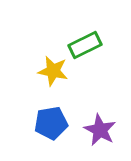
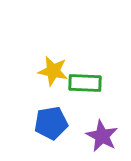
green rectangle: moved 38 px down; rotated 28 degrees clockwise
purple star: moved 2 px right, 6 px down
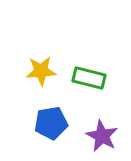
yellow star: moved 12 px left; rotated 16 degrees counterclockwise
green rectangle: moved 4 px right, 5 px up; rotated 12 degrees clockwise
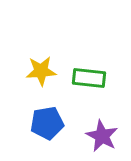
green rectangle: rotated 8 degrees counterclockwise
blue pentagon: moved 4 px left
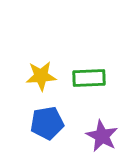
yellow star: moved 5 px down
green rectangle: rotated 8 degrees counterclockwise
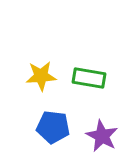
green rectangle: rotated 12 degrees clockwise
blue pentagon: moved 6 px right, 4 px down; rotated 16 degrees clockwise
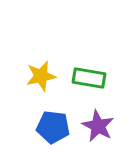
yellow star: rotated 8 degrees counterclockwise
purple star: moved 4 px left, 10 px up
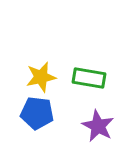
yellow star: moved 1 px down
blue pentagon: moved 16 px left, 14 px up
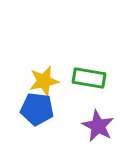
yellow star: moved 3 px right, 4 px down
blue pentagon: moved 4 px up
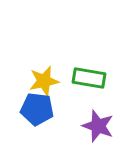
purple star: rotated 8 degrees counterclockwise
